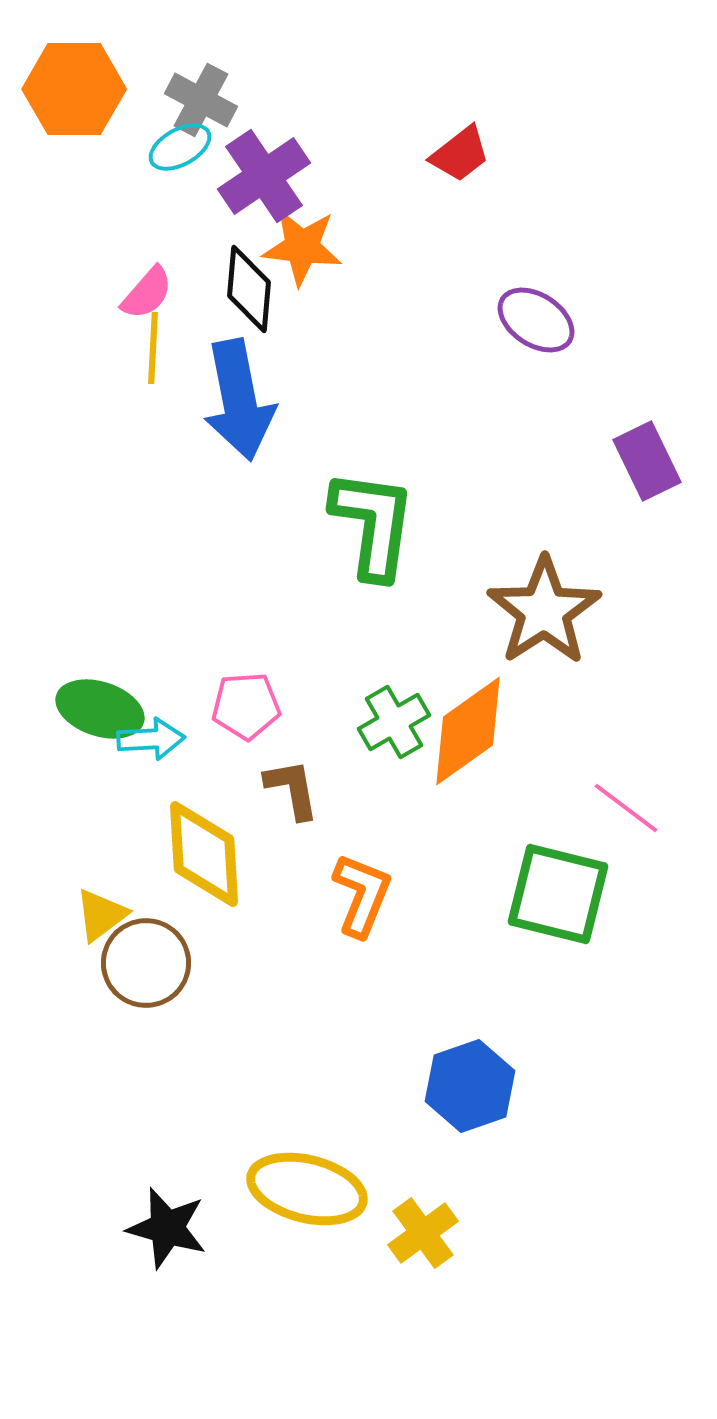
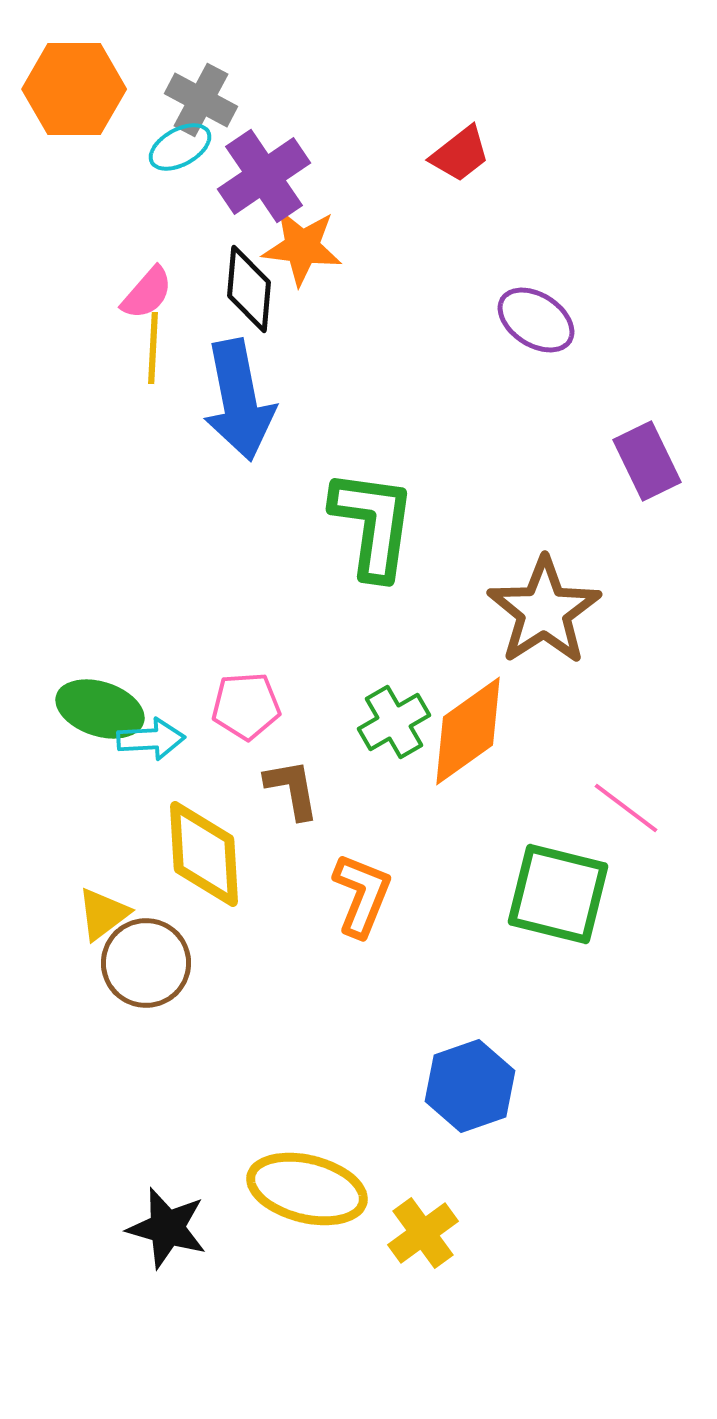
yellow triangle: moved 2 px right, 1 px up
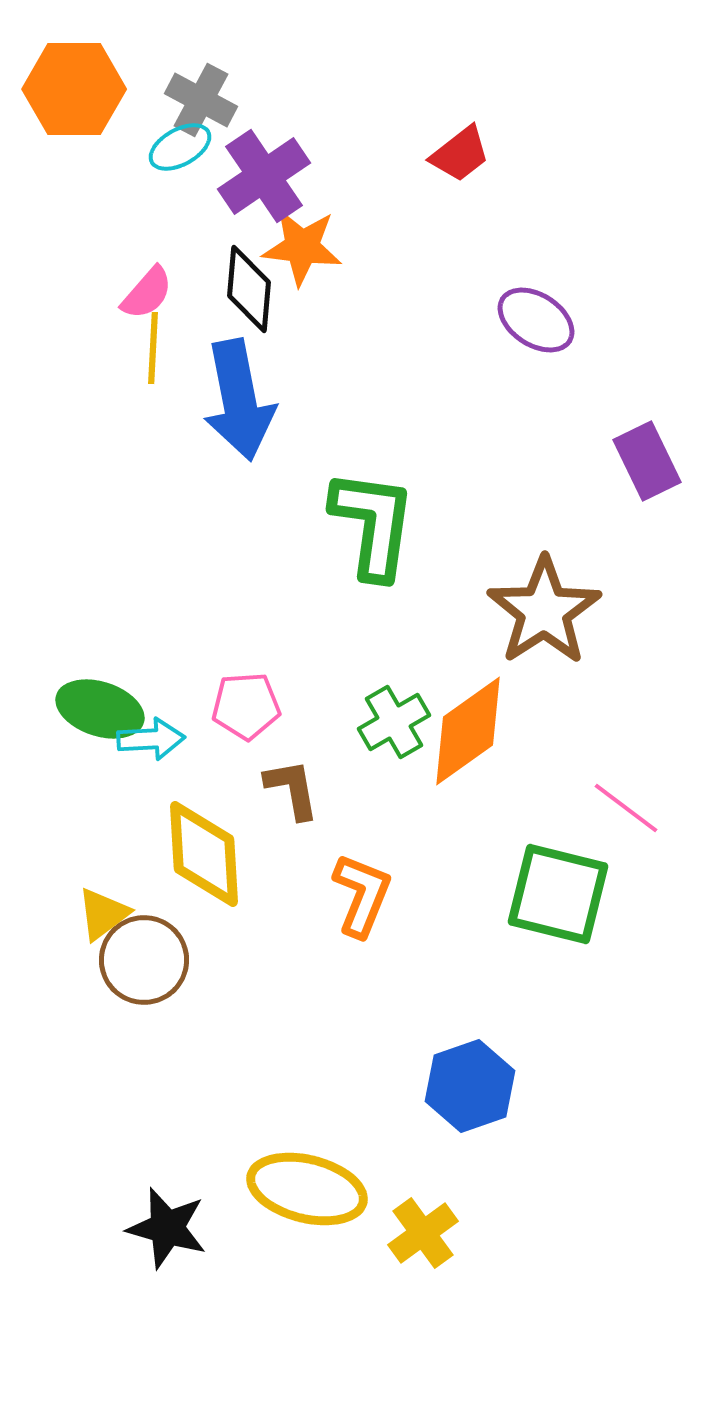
brown circle: moved 2 px left, 3 px up
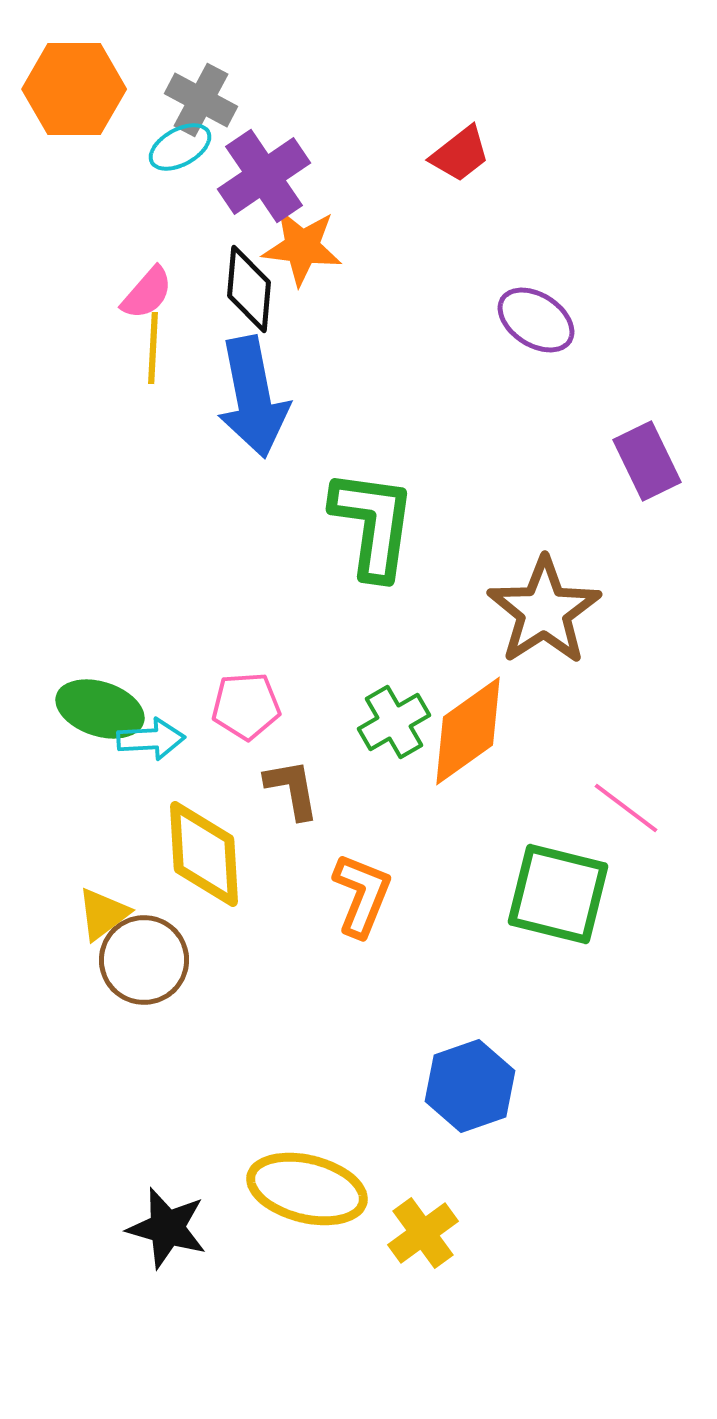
blue arrow: moved 14 px right, 3 px up
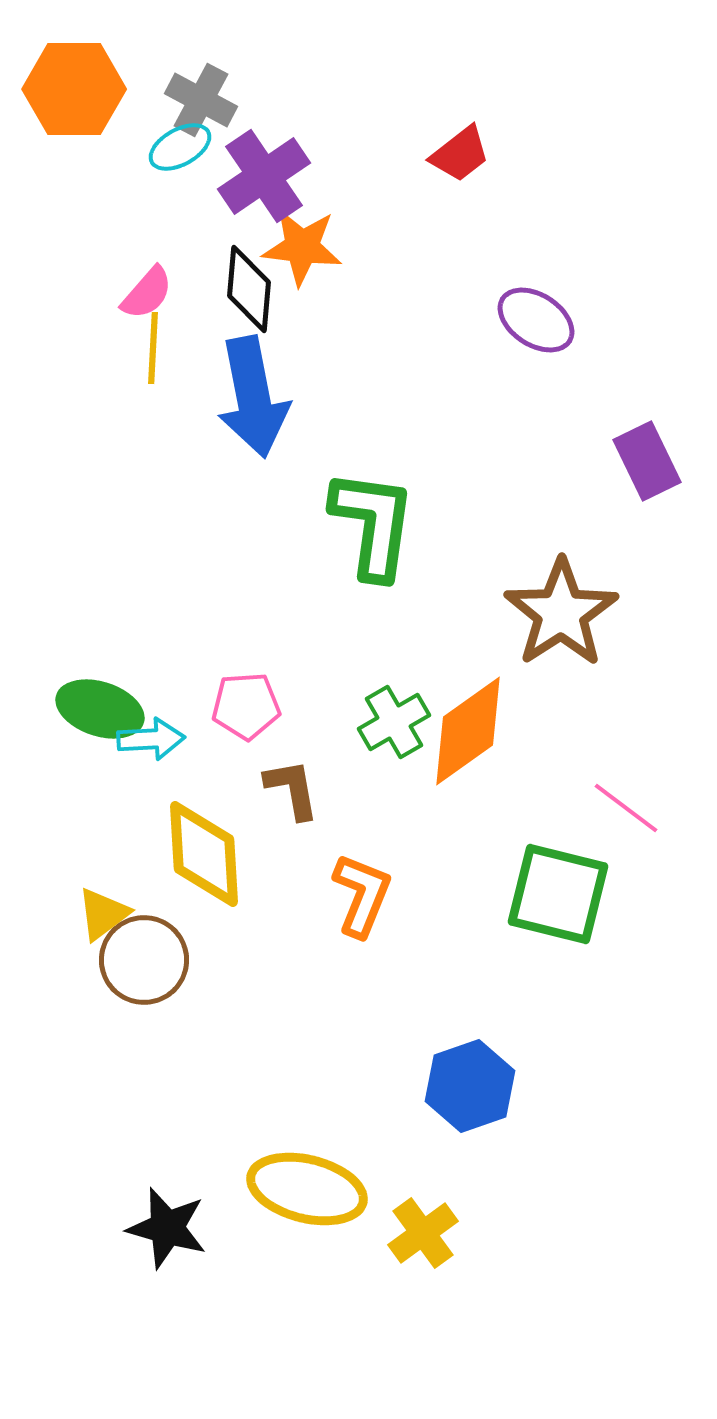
brown star: moved 17 px right, 2 px down
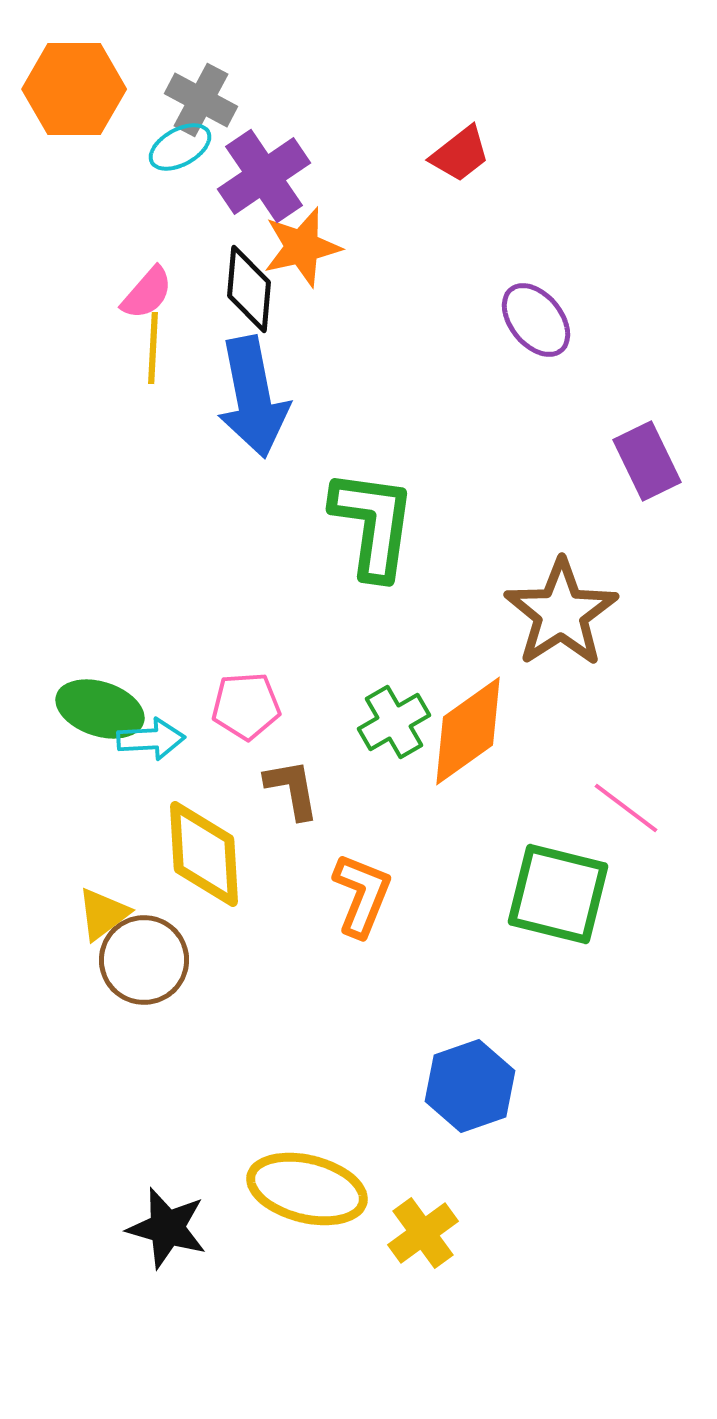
orange star: rotated 20 degrees counterclockwise
purple ellipse: rotated 18 degrees clockwise
